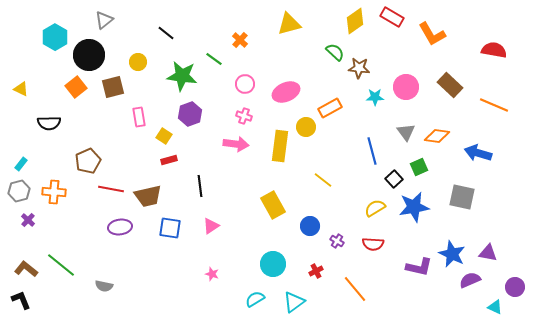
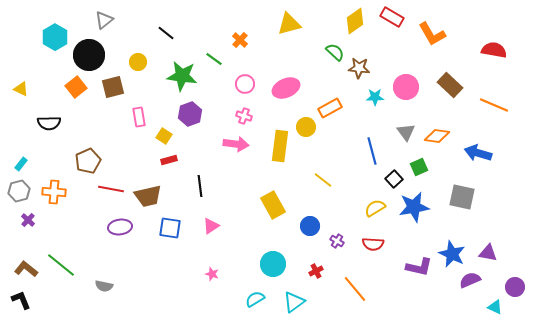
pink ellipse at (286, 92): moved 4 px up
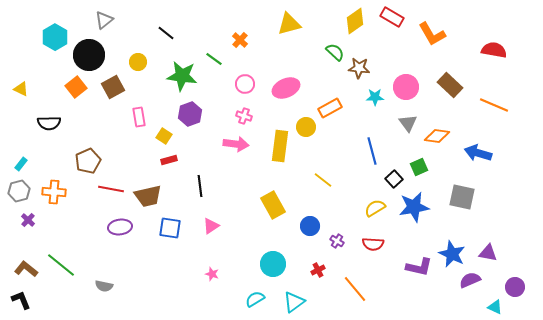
brown square at (113, 87): rotated 15 degrees counterclockwise
gray triangle at (406, 132): moved 2 px right, 9 px up
red cross at (316, 271): moved 2 px right, 1 px up
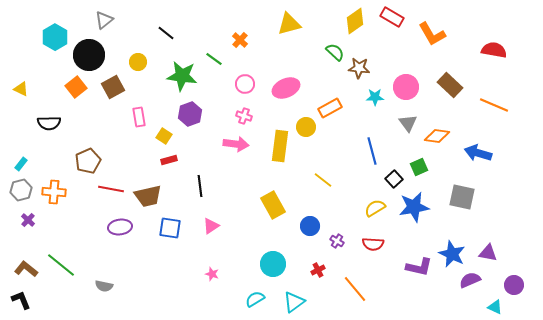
gray hexagon at (19, 191): moved 2 px right, 1 px up
purple circle at (515, 287): moved 1 px left, 2 px up
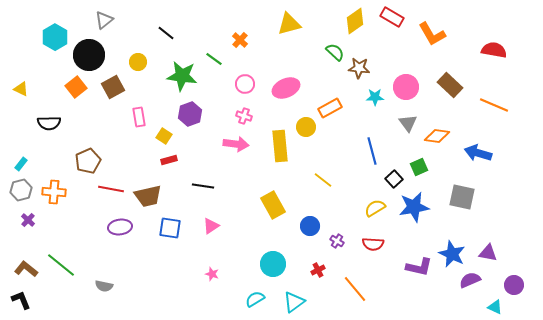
yellow rectangle at (280, 146): rotated 12 degrees counterclockwise
black line at (200, 186): moved 3 px right; rotated 75 degrees counterclockwise
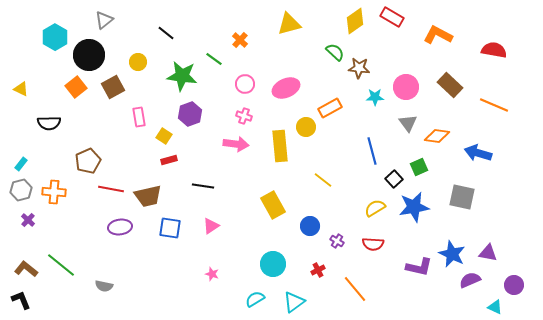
orange L-shape at (432, 34): moved 6 px right, 1 px down; rotated 148 degrees clockwise
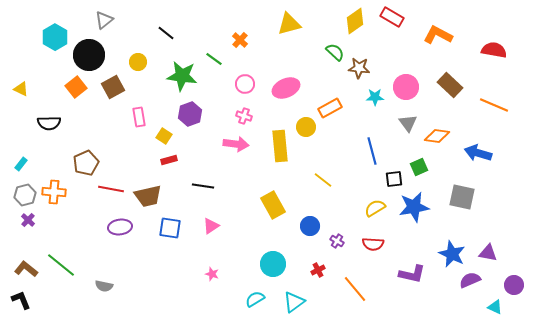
brown pentagon at (88, 161): moved 2 px left, 2 px down
black square at (394, 179): rotated 36 degrees clockwise
gray hexagon at (21, 190): moved 4 px right, 5 px down
purple L-shape at (419, 267): moved 7 px left, 7 px down
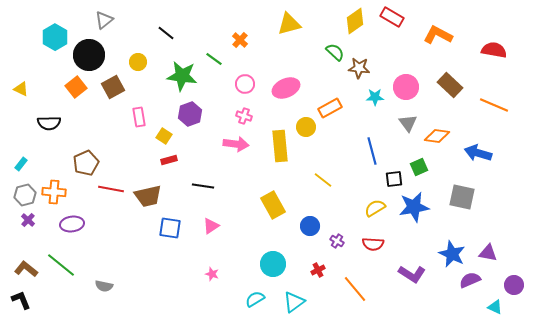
purple ellipse at (120, 227): moved 48 px left, 3 px up
purple L-shape at (412, 274): rotated 20 degrees clockwise
